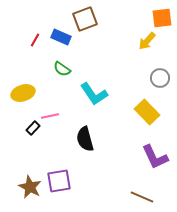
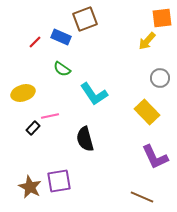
red line: moved 2 px down; rotated 16 degrees clockwise
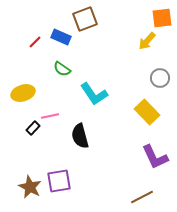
black semicircle: moved 5 px left, 3 px up
brown line: rotated 50 degrees counterclockwise
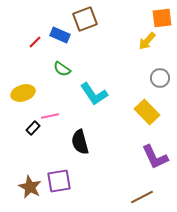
blue rectangle: moved 1 px left, 2 px up
black semicircle: moved 6 px down
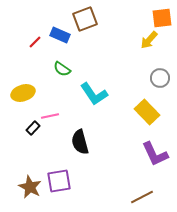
yellow arrow: moved 2 px right, 1 px up
purple L-shape: moved 3 px up
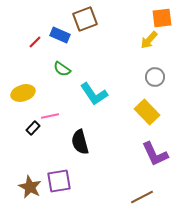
gray circle: moved 5 px left, 1 px up
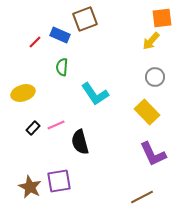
yellow arrow: moved 2 px right, 1 px down
green semicircle: moved 2 px up; rotated 60 degrees clockwise
cyan L-shape: moved 1 px right
pink line: moved 6 px right, 9 px down; rotated 12 degrees counterclockwise
purple L-shape: moved 2 px left
